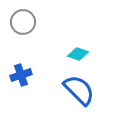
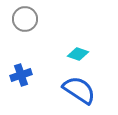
gray circle: moved 2 px right, 3 px up
blue semicircle: rotated 12 degrees counterclockwise
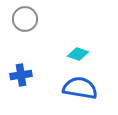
blue cross: rotated 10 degrees clockwise
blue semicircle: moved 1 px right, 2 px up; rotated 24 degrees counterclockwise
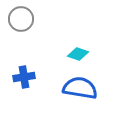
gray circle: moved 4 px left
blue cross: moved 3 px right, 2 px down
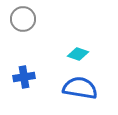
gray circle: moved 2 px right
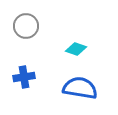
gray circle: moved 3 px right, 7 px down
cyan diamond: moved 2 px left, 5 px up
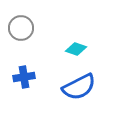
gray circle: moved 5 px left, 2 px down
blue semicircle: moved 1 px left, 1 px up; rotated 144 degrees clockwise
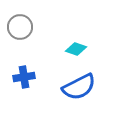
gray circle: moved 1 px left, 1 px up
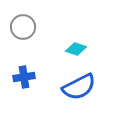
gray circle: moved 3 px right
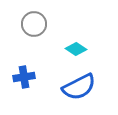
gray circle: moved 11 px right, 3 px up
cyan diamond: rotated 15 degrees clockwise
